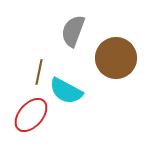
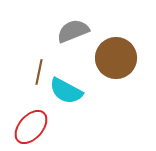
gray semicircle: rotated 48 degrees clockwise
red ellipse: moved 12 px down
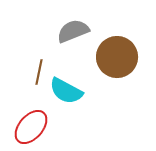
brown circle: moved 1 px right, 1 px up
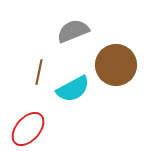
brown circle: moved 1 px left, 8 px down
cyan semicircle: moved 7 px right, 2 px up; rotated 56 degrees counterclockwise
red ellipse: moved 3 px left, 2 px down
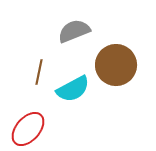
gray semicircle: moved 1 px right
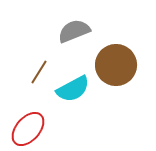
brown line: rotated 20 degrees clockwise
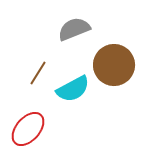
gray semicircle: moved 2 px up
brown circle: moved 2 px left
brown line: moved 1 px left, 1 px down
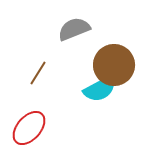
cyan semicircle: moved 27 px right
red ellipse: moved 1 px right, 1 px up
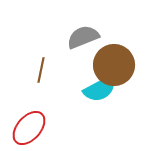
gray semicircle: moved 9 px right, 8 px down
brown line: moved 3 px right, 3 px up; rotated 20 degrees counterclockwise
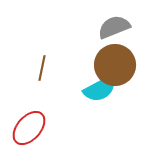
gray semicircle: moved 31 px right, 10 px up
brown circle: moved 1 px right
brown line: moved 1 px right, 2 px up
